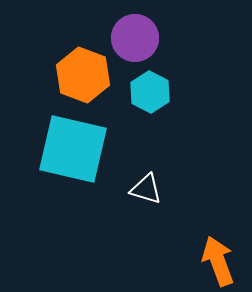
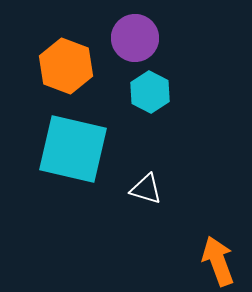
orange hexagon: moved 17 px left, 9 px up
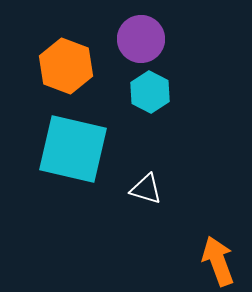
purple circle: moved 6 px right, 1 px down
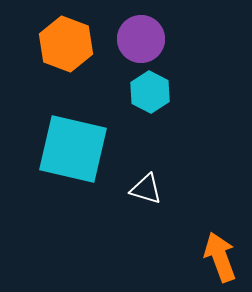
orange hexagon: moved 22 px up
orange arrow: moved 2 px right, 4 px up
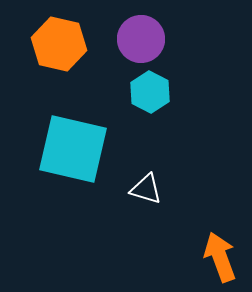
orange hexagon: moved 7 px left; rotated 8 degrees counterclockwise
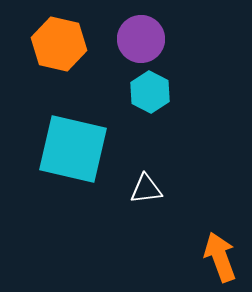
white triangle: rotated 24 degrees counterclockwise
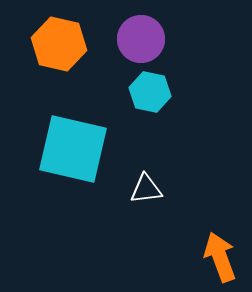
cyan hexagon: rotated 15 degrees counterclockwise
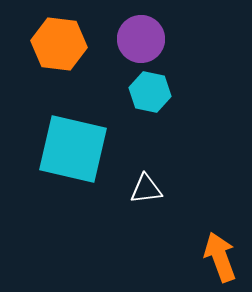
orange hexagon: rotated 6 degrees counterclockwise
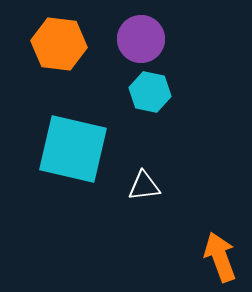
white triangle: moved 2 px left, 3 px up
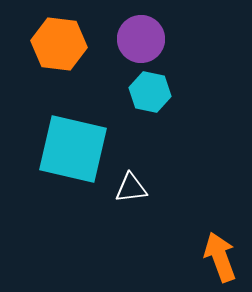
white triangle: moved 13 px left, 2 px down
